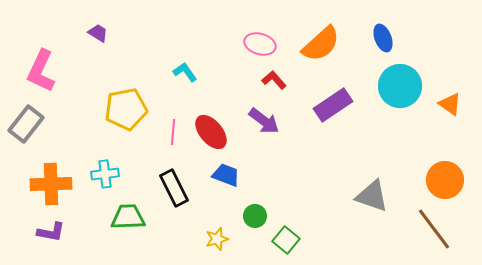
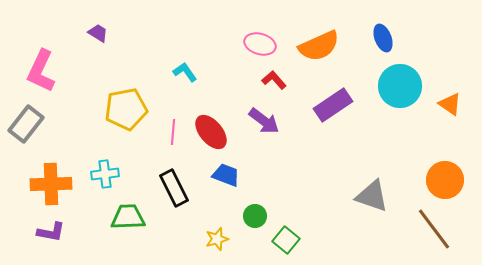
orange semicircle: moved 2 px left, 2 px down; rotated 18 degrees clockwise
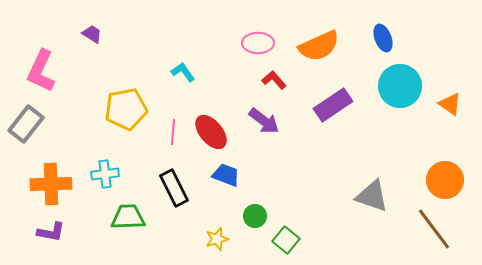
purple trapezoid: moved 6 px left, 1 px down
pink ellipse: moved 2 px left, 1 px up; rotated 16 degrees counterclockwise
cyan L-shape: moved 2 px left
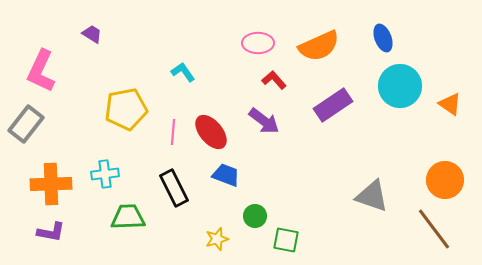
green square: rotated 28 degrees counterclockwise
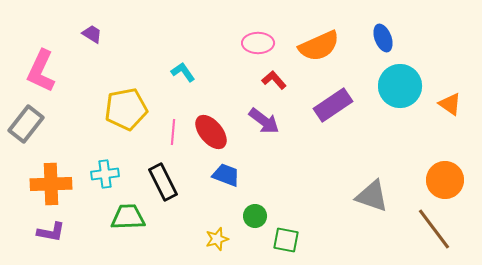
black rectangle: moved 11 px left, 6 px up
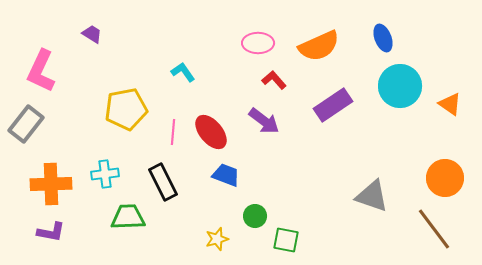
orange circle: moved 2 px up
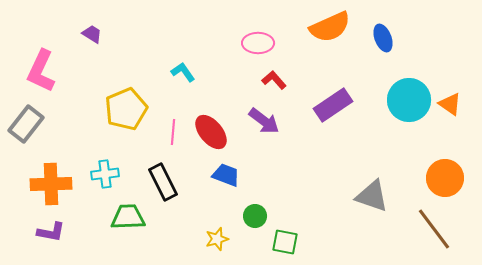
orange semicircle: moved 11 px right, 19 px up
cyan circle: moved 9 px right, 14 px down
yellow pentagon: rotated 12 degrees counterclockwise
green square: moved 1 px left, 2 px down
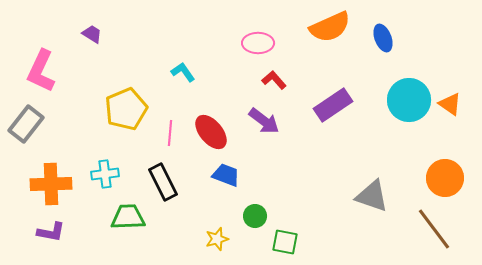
pink line: moved 3 px left, 1 px down
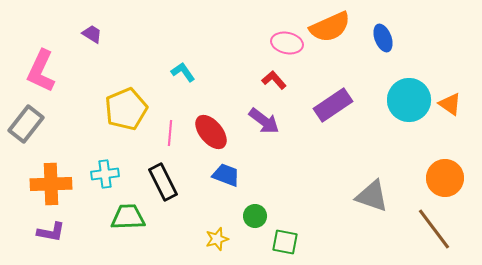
pink ellipse: moved 29 px right; rotated 12 degrees clockwise
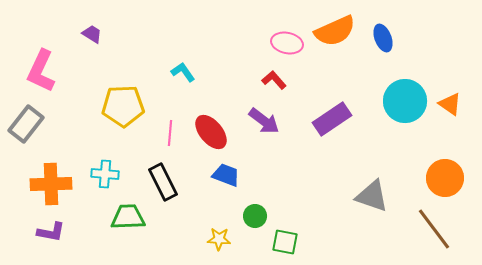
orange semicircle: moved 5 px right, 4 px down
cyan circle: moved 4 px left, 1 px down
purple rectangle: moved 1 px left, 14 px down
yellow pentagon: moved 3 px left, 3 px up; rotated 21 degrees clockwise
cyan cross: rotated 12 degrees clockwise
yellow star: moved 2 px right; rotated 20 degrees clockwise
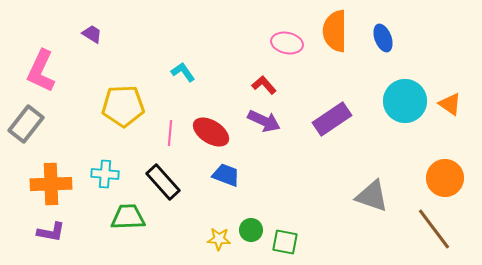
orange semicircle: rotated 114 degrees clockwise
red L-shape: moved 10 px left, 5 px down
purple arrow: rotated 12 degrees counterclockwise
red ellipse: rotated 18 degrees counterclockwise
black rectangle: rotated 15 degrees counterclockwise
green circle: moved 4 px left, 14 px down
